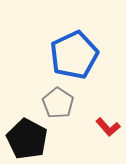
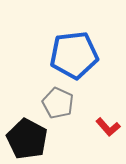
blue pentagon: rotated 18 degrees clockwise
gray pentagon: rotated 8 degrees counterclockwise
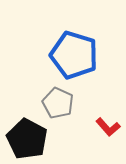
blue pentagon: rotated 24 degrees clockwise
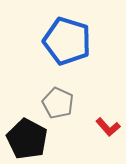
blue pentagon: moved 7 px left, 14 px up
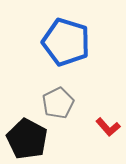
blue pentagon: moved 1 px left, 1 px down
gray pentagon: rotated 20 degrees clockwise
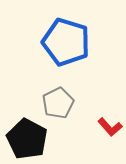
red L-shape: moved 2 px right
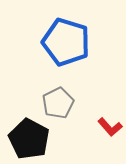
black pentagon: moved 2 px right
